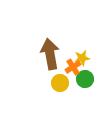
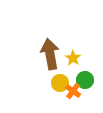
yellow star: moved 9 px left; rotated 28 degrees counterclockwise
orange cross: moved 24 px down; rotated 21 degrees counterclockwise
green circle: moved 1 px down
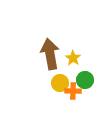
orange cross: rotated 35 degrees counterclockwise
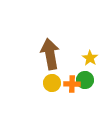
yellow star: moved 17 px right
yellow circle: moved 8 px left
orange cross: moved 1 px left, 7 px up
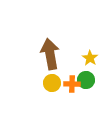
green circle: moved 1 px right
